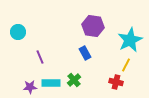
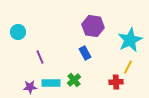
yellow line: moved 2 px right, 2 px down
red cross: rotated 16 degrees counterclockwise
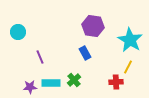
cyan star: rotated 15 degrees counterclockwise
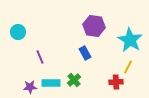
purple hexagon: moved 1 px right
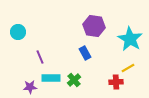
cyan star: moved 1 px up
yellow line: moved 1 px down; rotated 32 degrees clockwise
cyan rectangle: moved 5 px up
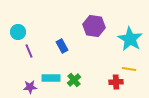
blue rectangle: moved 23 px left, 7 px up
purple line: moved 11 px left, 6 px up
yellow line: moved 1 px right, 1 px down; rotated 40 degrees clockwise
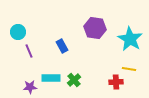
purple hexagon: moved 1 px right, 2 px down
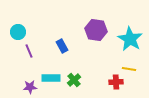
purple hexagon: moved 1 px right, 2 px down
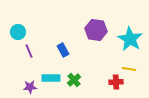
blue rectangle: moved 1 px right, 4 px down
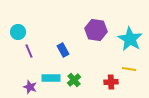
red cross: moved 5 px left
purple star: rotated 24 degrees clockwise
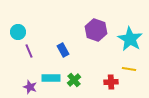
purple hexagon: rotated 10 degrees clockwise
